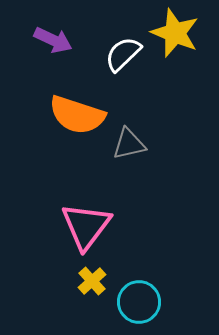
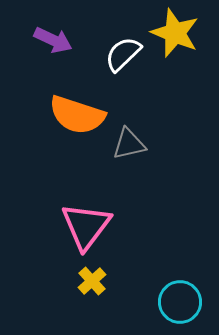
cyan circle: moved 41 px right
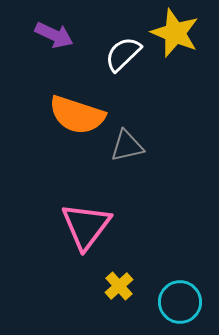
purple arrow: moved 1 px right, 5 px up
gray triangle: moved 2 px left, 2 px down
yellow cross: moved 27 px right, 5 px down
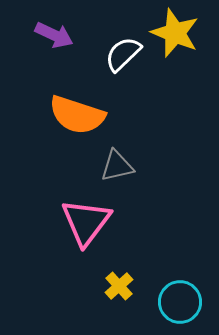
gray triangle: moved 10 px left, 20 px down
pink triangle: moved 4 px up
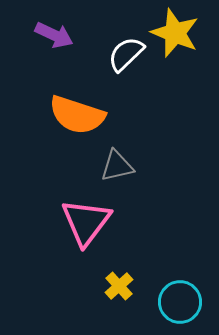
white semicircle: moved 3 px right
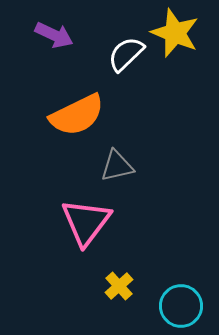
orange semicircle: rotated 44 degrees counterclockwise
cyan circle: moved 1 px right, 4 px down
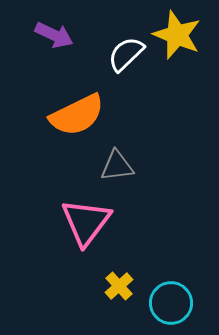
yellow star: moved 2 px right, 2 px down
gray triangle: rotated 6 degrees clockwise
cyan circle: moved 10 px left, 3 px up
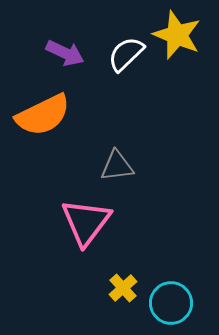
purple arrow: moved 11 px right, 18 px down
orange semicircle: moved 34 px left
yellow cross: moved 4 px right, 2 px down
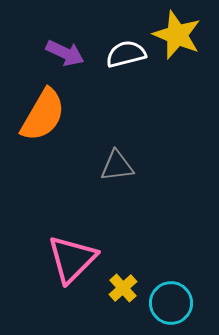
white semicircle: rotated 30 degrees clockwise
orange semicircle: rotated 34 degrees counterclockwise
pink triangle: moved 14 px left, 37 px down; rotated 8 degrees clockwise
